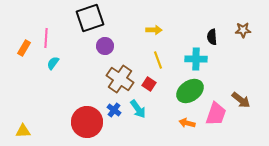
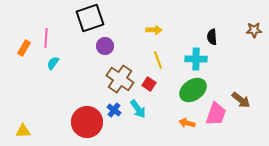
brown star: moved 11 px right
green ellipse: moved 3 px right, 1 px up
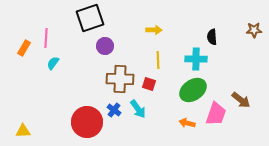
yellow line: rotated 18 degrees clockwise
brown cross: rotated 32 degrees counterclockwise
red square: rotated 16 degrees counterclockwise
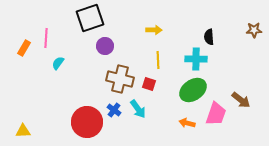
black semicircle: moved 3 px left
cyan semicircle: moved 5 px right
brown cross: rotated 12 degrees clockwise
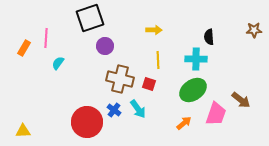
orange arrow: moved 3 px left; rotated 126 degrees clockwise
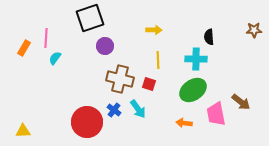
cyan semicircle: moved 3 px left, 5 px up
brown arrow: moved 2 px down
pink trapezoid: rotated 150 degrees clockwise
orange arrow: rotated 133 degrees counterclockwise
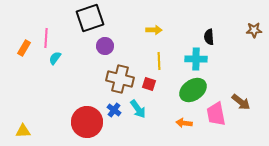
yellow line: moved 1 px right, 1 px down
